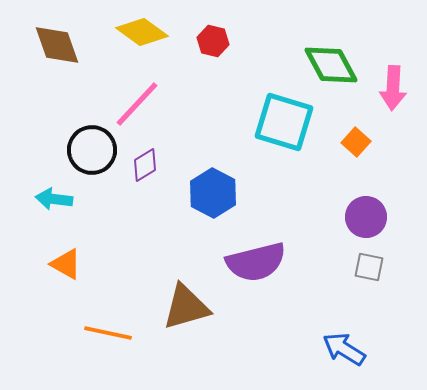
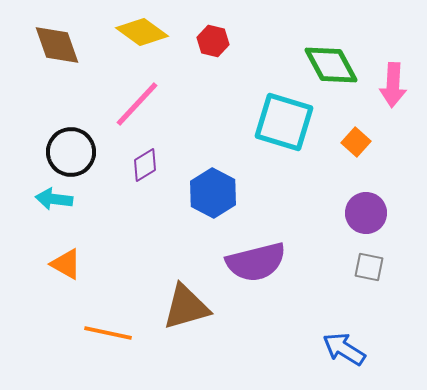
pink arrow: moved 3 px up
black circle: moved 21 px left, 2 px down
purple circle: moved 4 px up
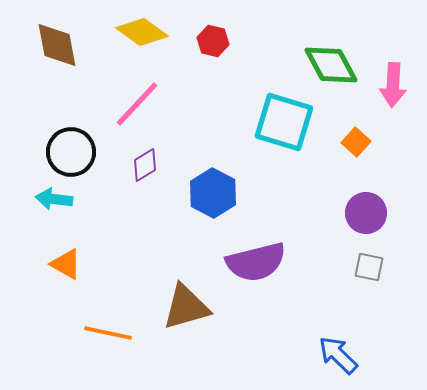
brown diamond: rotated 9 degrees clockwise
blue arrow: moved 6 px left, 6 px down; rotated 12 degrees clockwise
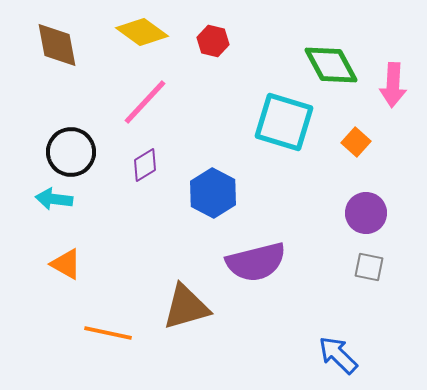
pink line: moved 8 px right, 2 px up
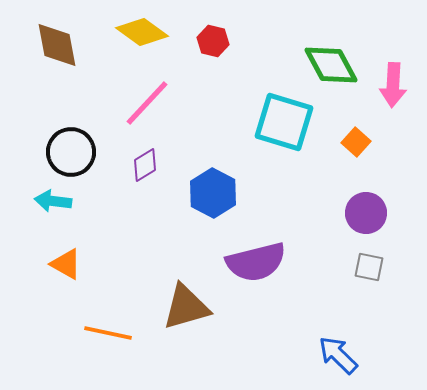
pink line: moved 2 px right, 1 px down
cyan arrow: moved 1 px left, 2 px down
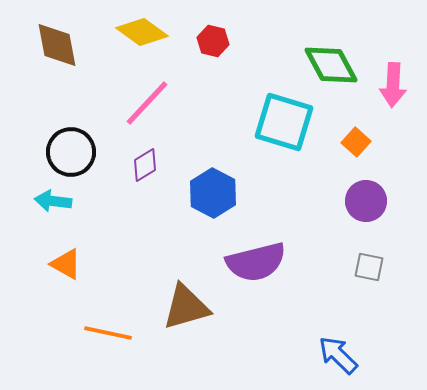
purple circle: moved 12 px up
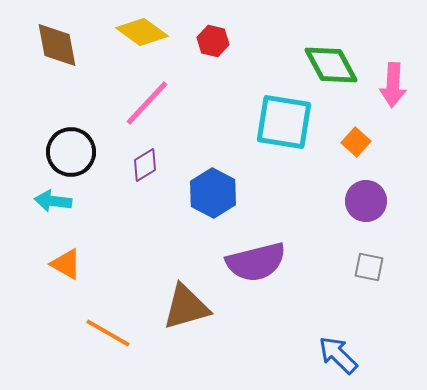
cyan square: rotated 8 degrees counterclockwise
orange line: rotated 18 degrees clockwise
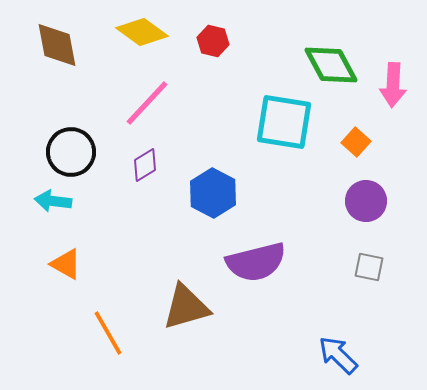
orange line: rotated 30 degrees clockwise
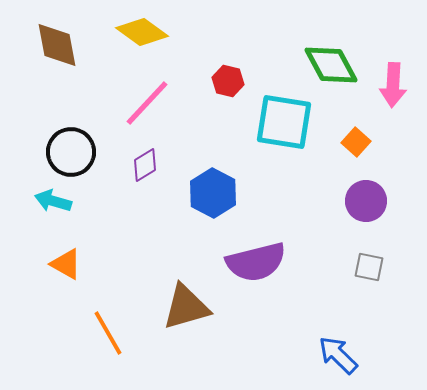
red hexagon: moved 15 px right, 40 px down
cyan arrow: rotated 9 degrees clockwise
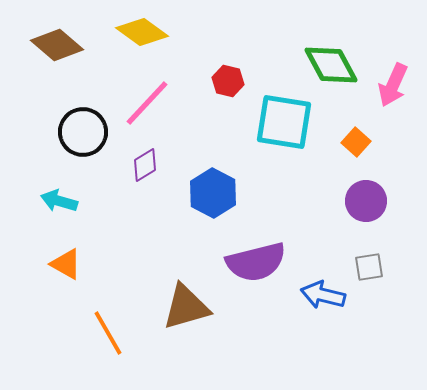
brown diamond: rotated 39 degrees counterclockwise
pink arrow: rotated 21 degrees clockwise
black circle: moved 12 px right, 20 px up
cyan arrow: moved 6 px right
gray square: rotated 20 degrees counterclockwise
blue arrow: moved 15 px left, 60 px up; rotated 30 degrees counterclockwise
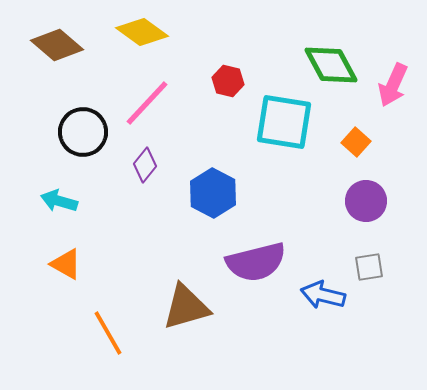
purple diamond: rotated 20 degrees counterclockwise
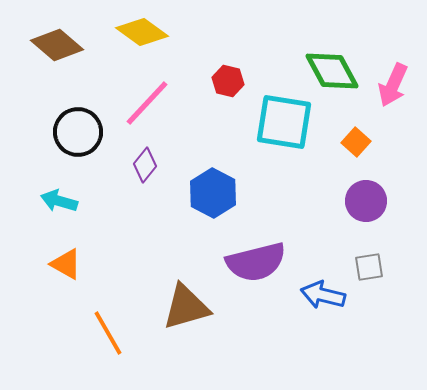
green diamond: moved 1 px right, 6 px down
black circle: moved 5 px left
